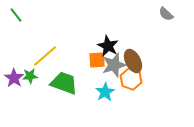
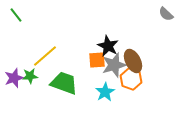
purple star: rotated 18 degrees clockwise
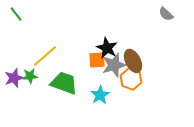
green line: moved 1 px up
black star: moved 1 px left, 2 px down
cyan star: moved 5 px left, 3 px down
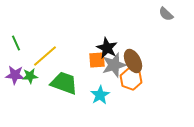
green line: moved 29 px down; rotated 14 degrees clockwise
purple star: moved 1 px right, 3 px up; rotated 24 degrees clockwise
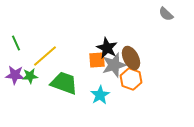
brown ellipse: moved 2 px left, 3 px up
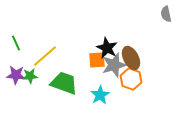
gray semicircle: rotated 35 degrees clockwise
purple star: moved 1 px right
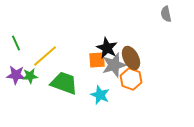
cyan star: rotated 18 degrees counterclockwise
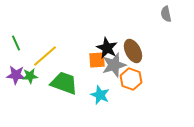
brown ellipse: moved 2 px right, 7 px up
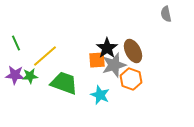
black star: rotated 10 degrees clockwise
purple star: moved 1 px left
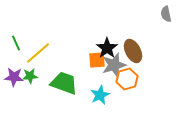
yellow line: moved 7 px left, 3 px up
purple star: moved 1 px left, 2 px down
orange hexagon: moved 4 px left; rotated 25 degrees clockwise
cyan star: rotated 24 degrees clockwise
